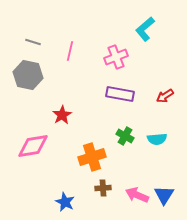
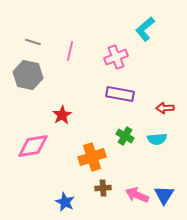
red arrow: moved 12 px down; rotated 30 degrees clockwise
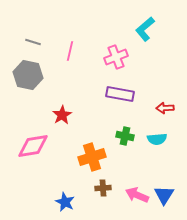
green cross: rotated 18 degrees counterclockwise
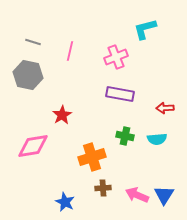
cyan L-shape: rotated 25 degrees clockwise
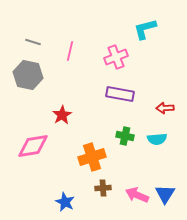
blue triangle: moved 1 px right, 1 px up
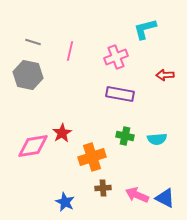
red arrow: moved 33 px up
red star: moved 18 px down
blue triangle: moved 4 px down; rotated 35 degrees counterclockwise
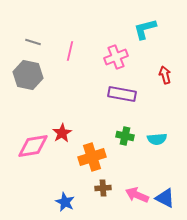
red arrow: rotated 78 degrees clockwise
purple rectangle: moved 2 px right
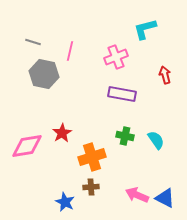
gray hexagon: moved 16 px right, 1 px up
cyan semicircle: moved 1 px left, 1 px down; rotated 120 degrees counterclockwise
pink diamond: moved 6 px left
brown cross: moved 12 px left, 1 px up
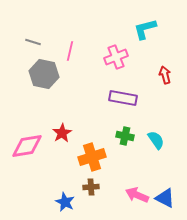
purple rectangle: moved 1 px right, 4 px down
